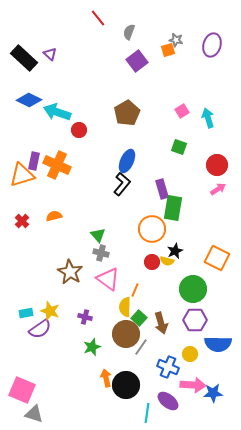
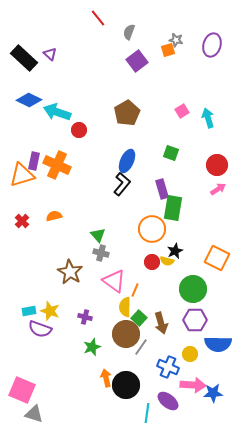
green square at (179, 147): moved 8 px left, 6 px down
pink triangle at (108, 279): moved 6 px right, 2 px down
cyan rectangle at (26, 313): moved 3 px right, 2 px up
purple semicircle at (40, 329): rotated 55 degrees clockwise
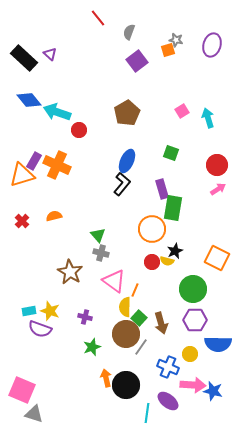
blue diamond at (29, 100): rotated 25 degrees clockwise
purple rectangle at (34, 161): rotated 18 degrees clockwise
blue star at (213, 393): moved 2 px up; rotated 18 degrees clockwise
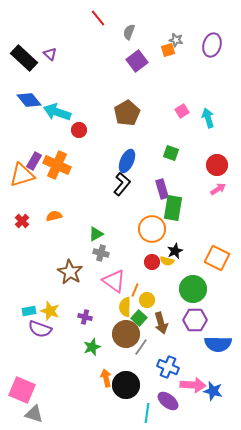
green triangle at (98, 235): moved 2 px left, 1 px up; rotated 42 degrees clockwise
yellow circle at (190, 354): moved 43 px left, 54 px up
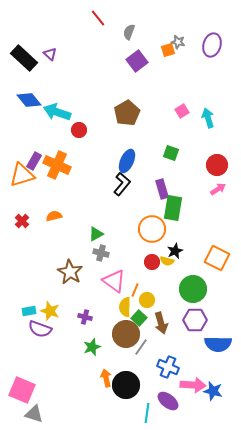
gray star at (176, 40): moved 2 px right, 2 px down
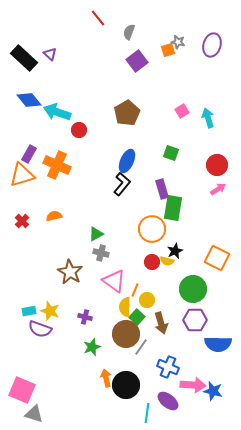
purple rectangle at (34, 161): moved 5 px left, 7 px up
green square at (139, 318): moved 2 px left, 1 px up
